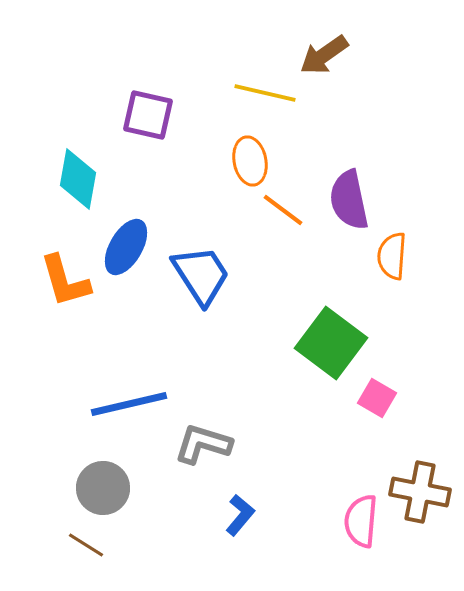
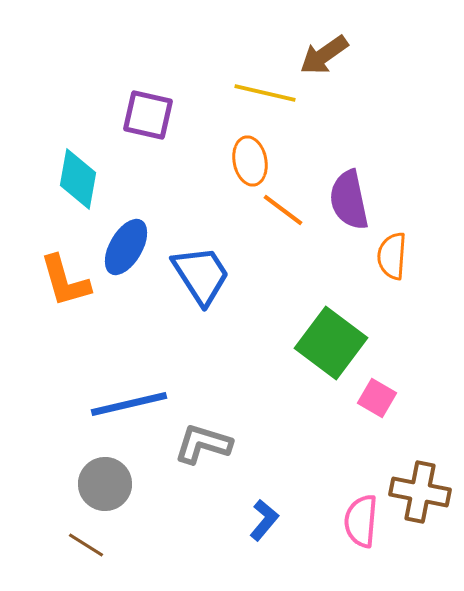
gray circle: moved 2 px right, 4 px up
blue L-shape: moved 24 px right, 5 px down
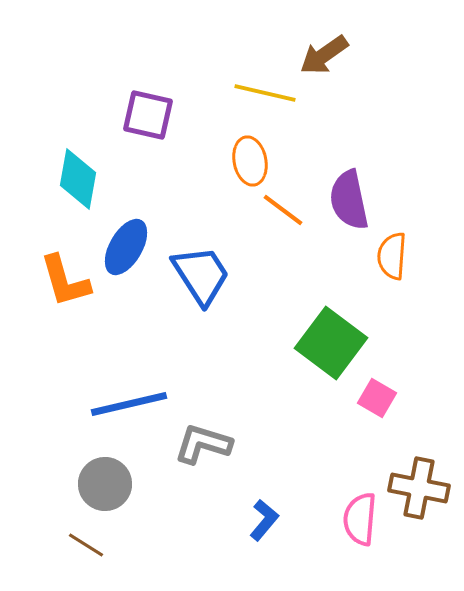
brown cross: moved 1 px left, 4 px up
pink semicircle: moved 1 px left, 2 px up
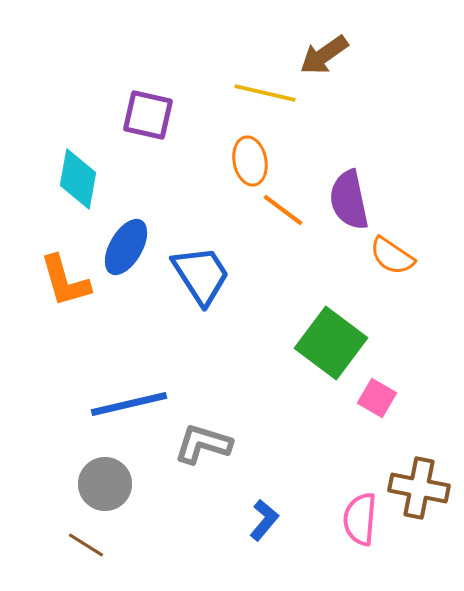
orange semicircle: rotated 60 degrees counterclockwise
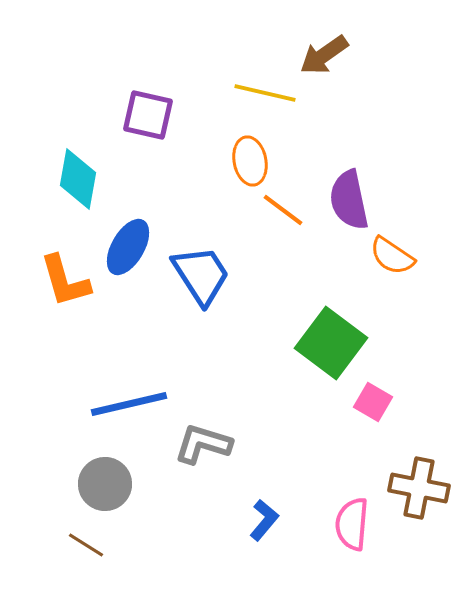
blue ellipse: moved 2 px right
pink square: moved 4 px left, 4 px down
pink semicircle: moved 8 px left, 5 px down
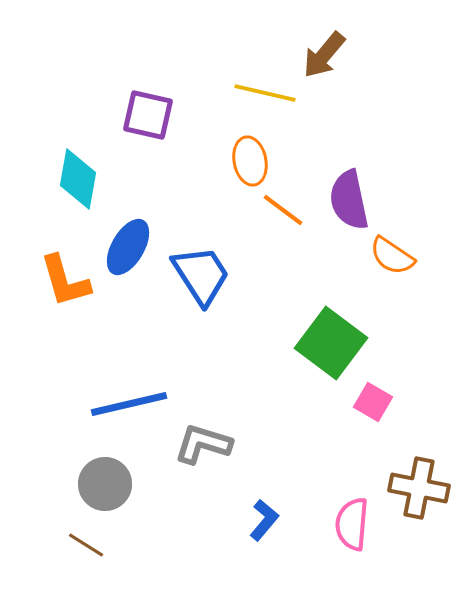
brown arrow: rotated 15 degrees counterclockwise
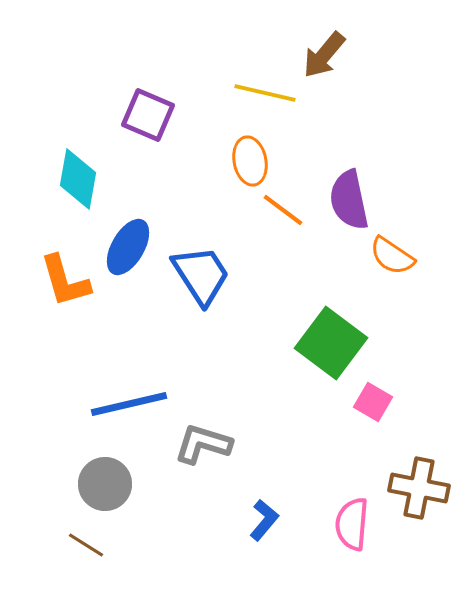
purple square: rotated 10 degrees clockwise
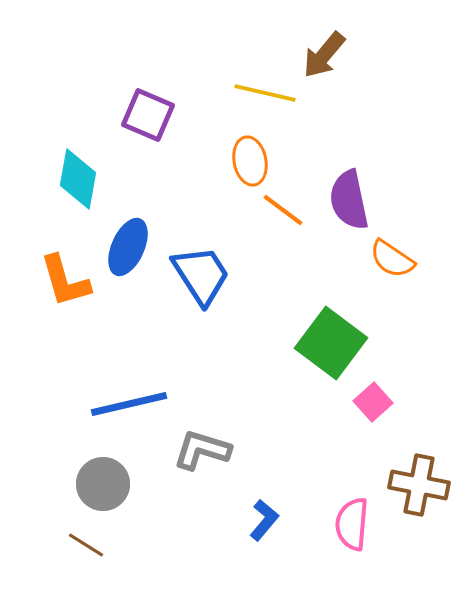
blue ellipse: rotated 6 degrees counterclockwise
orange semicircle: moved 3 px down
pink square: rotated 18 degrees clockwise
gray L-shape: moved 1 px left, 6 px down
gray circle: moved 2 px left
brown cross: moved 3 px up
